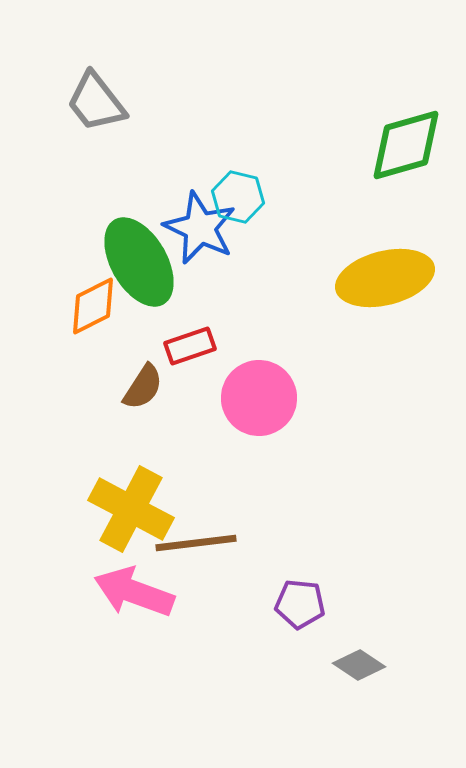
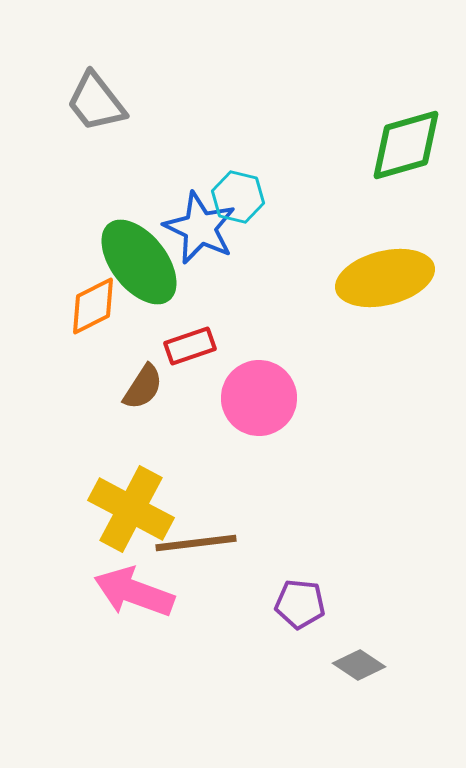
green ellipse: rotated 8 degrees counterclockwise
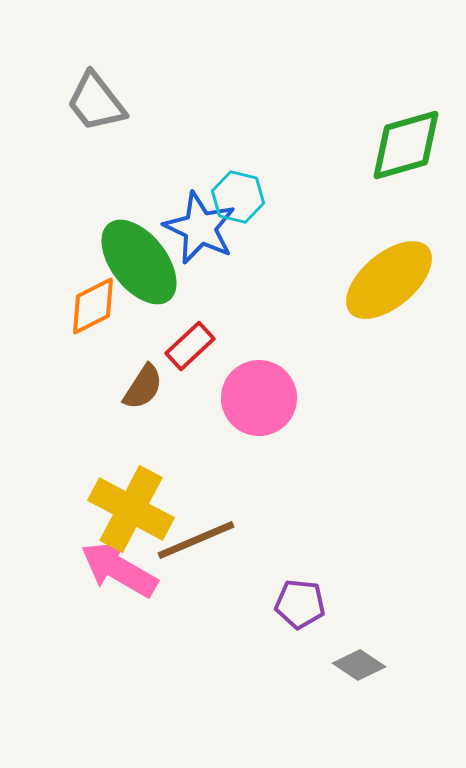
yellow ellipse: moved 4 px right, 2 px down; rotated 26 degrees counterclockwise
red rectangle: rotated 24 degrees counterclockwise
brown line: moved 3 px up; rotated 16 degrees counterclockwise
pink arrow: moved 15 px left, 23 px up; rotated 10 degrees clockwise
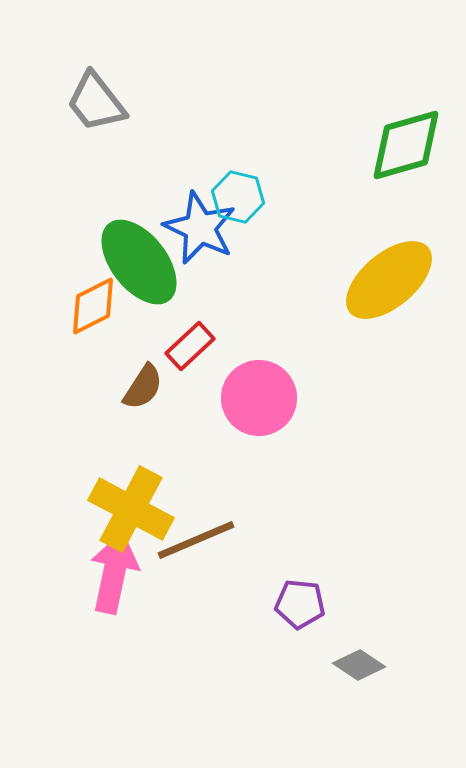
pink arrow: moved 5 px left, 4 px down; rotated 72 degrees clockwise
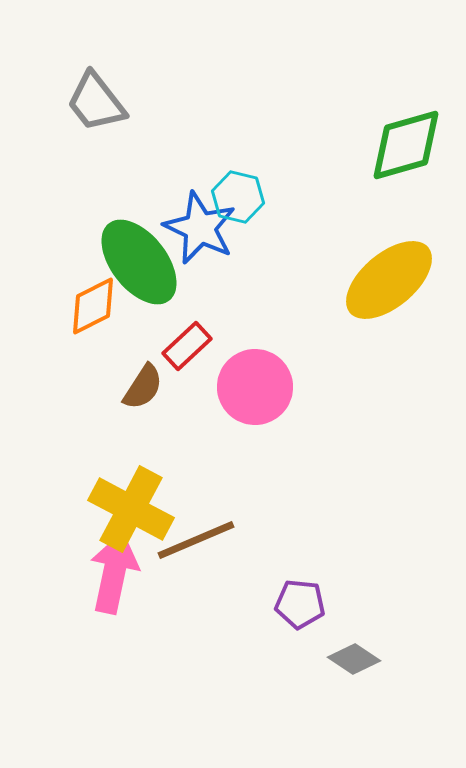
red rectangle: moved 3 px left
pink circle: moved 4 px left, 11 px up
gray diamond: moved 5 px left, 6 px up
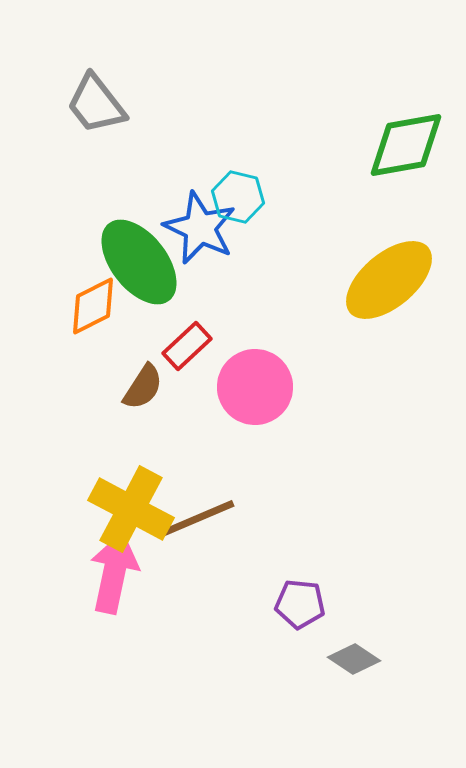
gray trapezoid: moved 2 px down
green diamond: rotated 6 degrees clockwise
brown line: moved 21 px up
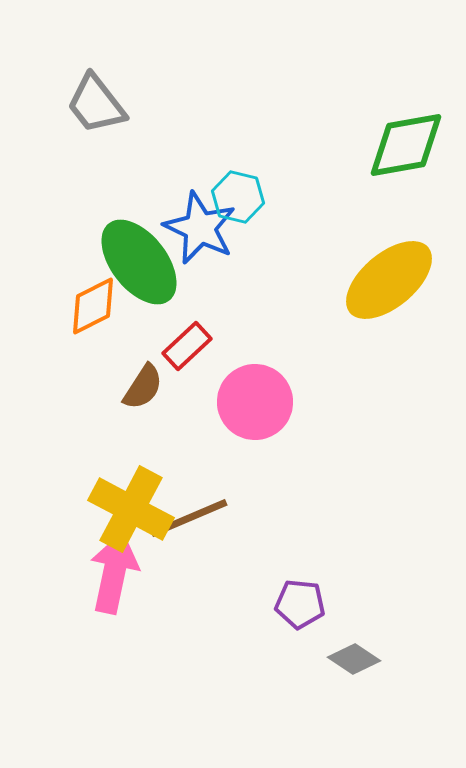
pink circle: moved 15 px down
brown line: moved 7 px left, 1 px up
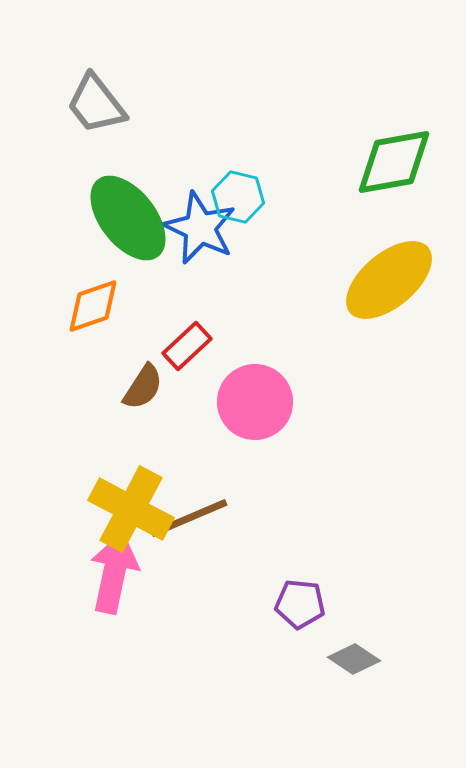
green diamond: moved 12 px left, 17 px down
green ellipse: moved 11 px left, 44 px up
orange diamond: rotated 8 degrees clockwise
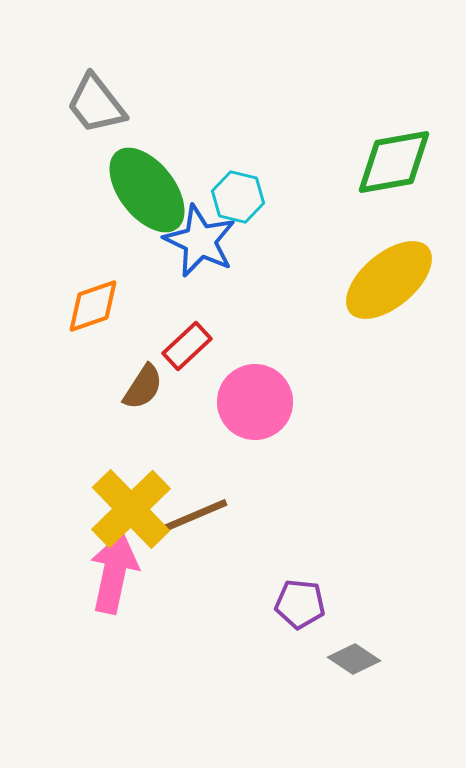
green ellipse: moved 19 px right, 28 px up
blue star: moved 13 px down
yellow cross: rotated 18 degrees clockwise
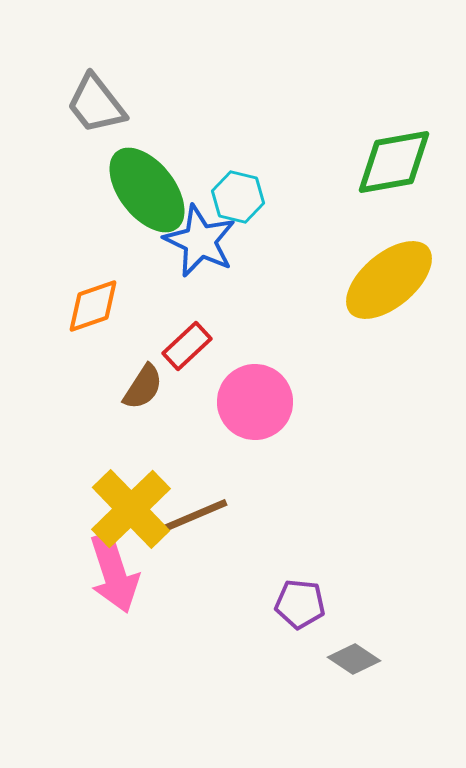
pink arrow: rotated 150 degrees clockwise
